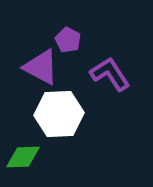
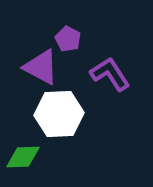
purple pentagon: moved 1 px up
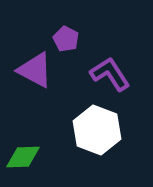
purple pentagon: moved 2 px left
purple triangle: moved 6 px left, 3 px down
white hexagon: moved 38 px right, 16 px down; rotated 24 degrees clockwise
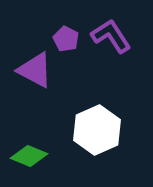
purple L-shape: moved 1 px right, 38 px up
white hexagon: rotated 15 degrees clockwise
green diamond: moved 6 px right, 1 px up; rotated 24 degrees clockwise
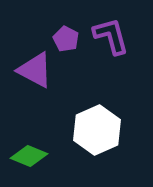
purple L-shape: rotated 18 degrees clockwise
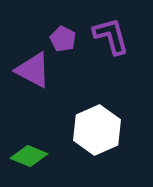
purple pentagon: moved 3 px left
purple triangle: moved 2 px left
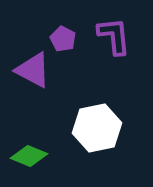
purple L-shape: moved 3 px right; rotated 9 degrees clockwise
white hexagon: moved 2 px up; rotated 12 degrees clockwise
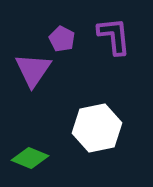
purple pentagon: moved 1 px left
purple triangle: rotated 36 degrees clockwise
green diamond: moved 1 px right, 2 px down
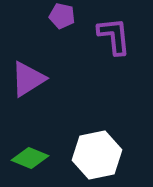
purple pentagon: moved 23 px up; rotated 15 degrees counterclockwise
purple triangle: moved 5 px left, 9 px down; rotated 24 degrees clockwise
white hexagon: moved 27 px down
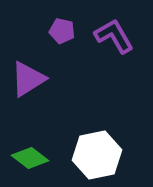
purple pentagon: moved 15 px down
purple L-shape: rotated 24 degrees counterclockwise
green diamond: rotated 15 degrees clockwise
